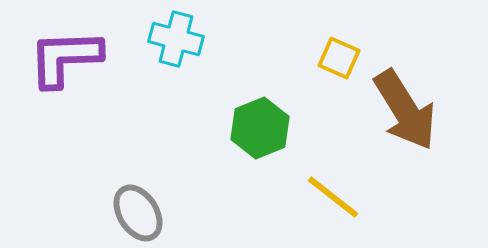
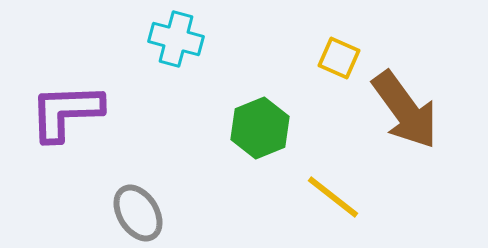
purple L-shape: moved 1 px right, 54 px down
brown arrow: rotated 4 degrees counterclockwise
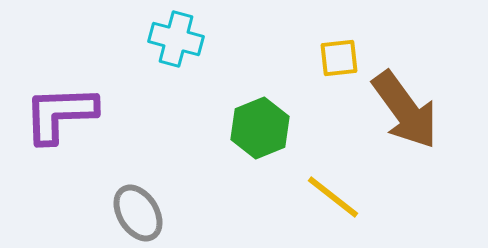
yellow square: rotated 30 degrees counterclockwise
purple L-shape: moved 6 px left, 2 px down
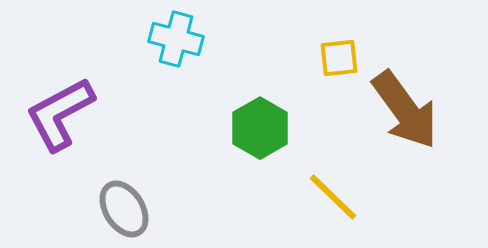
purple L-shape: rotated 26 degrees counterclockwise
green hexagon: rotated 8 degrees counterclockwise
yellow line: rotated 6 degrees clockwise
gray ellipse: moved 14 px left, 4 px up
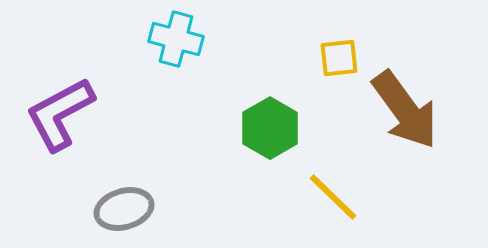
green hexagon: moved 10 px right
gray ellipse: rotated 74 degrees counterclockwise
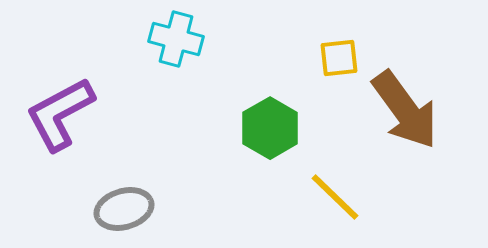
yellow line: moved 2 px right
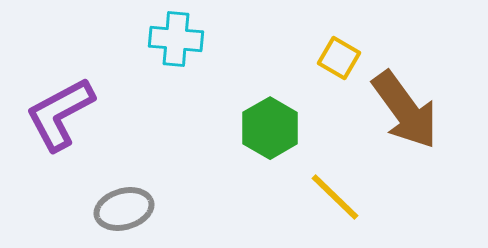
cyan cross: rotated 10 degrees counterclockwise
yellow square: rotated 36 degrees clockwise
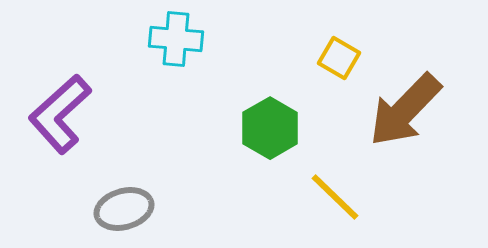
brown arrow: rotated 80 degrees clockwise
purple L-shape: rotated 14 degrees counterclockwise
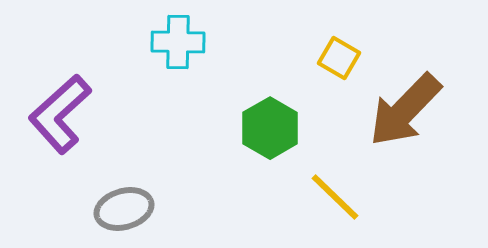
cyan cross: moved 2 px right, 3 px down; rotated 4 degrees counterclockwise
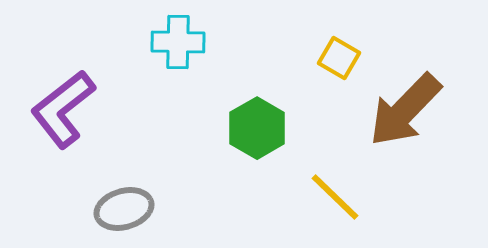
purple L-shape: moved 3 px right, 5 px up; rotated 4 degrees clockwise
green hexagon: moved 13 px left
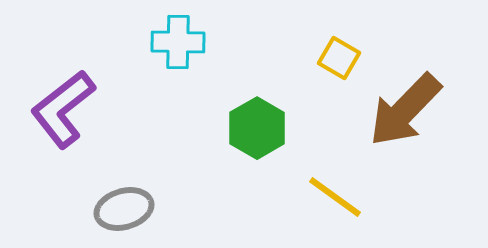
yellow line: rotated 8 degrees counterclockwise
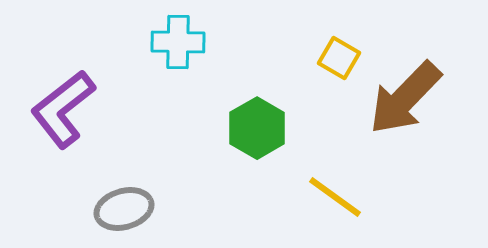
brown arrow: moved 12 px up
